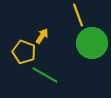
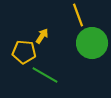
yellow pentagon: rotated 15 degrees counterclockwise
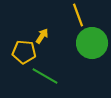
green line: moved 1 px down
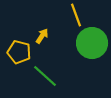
yellow line: moved 2 px left
yellow pentagon: moved 5 px left; rotated 10 degrees clockwise
green line: rotated 12 degrees clockwise
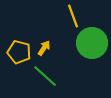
yellow line: moved 3 px left, 1 px down
yellow arrow: moved 2 px right, 12 px down
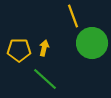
yellow arrow: rotated 21 degrees counterclockwise
yellow pentagon: moved 2 px up; rotated 15 degrees counterclockwise
green line: moved 3 px down
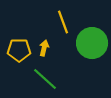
yellow line: moved 10 px left, 6 px down
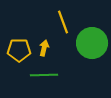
green line: moved 1 px left, 4 px up; rotated 44 degrees counterclockwise
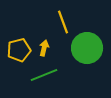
green circle: moved 5 px left, 5 px down
yellow pentagon: rotated 15 degrees counterclockwise
green line: rotated 20 degrees counterclockwise
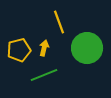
yellow line: moved 4 px left
